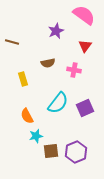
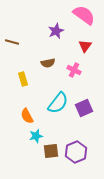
pink cross: rotated 16 degrees clockwise
purple square: moved 1 px left
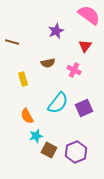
pink semicircle: moved 5 px right
brown square: moved 2 px left, 1 px up; rotated 35 degrees clockwise
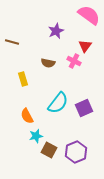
brown semicircle: rotated 24 degrees clockwise
pink cross: moved 9 px up
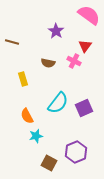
purple star: rotated 14 degrees counterclockwise
brown square: moved 13 px down
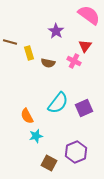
brown line: moved 2 px left
yellow rectangle: moved 6 px right, 26 px up
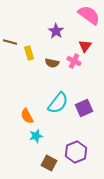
brown semicircle: moved 4 px right
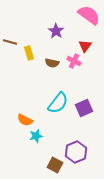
orange semicircle: moved 2 px left, 4 px down; rotated 35 degrees counterclockwise
brown square: moved 6 px right, 2 px down
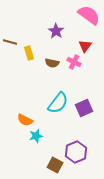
pink cross: moved 1 px down
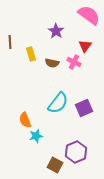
brown line: rotated 72 degrees clockwise
yellow rectangle: moved 2 px right, 1 px down
orange semicircle: rotated 42 degrees clockwise
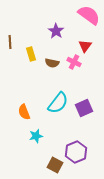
orange semicircle: moved 1 px left, 8 px up
